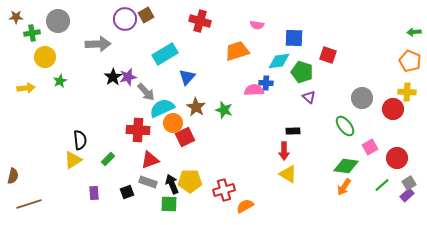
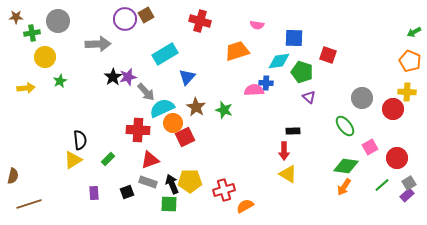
green arrow at (414, 32): rotated 24 degrees counterclockwise
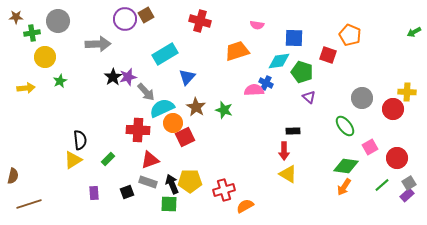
orange pentagon at (410, 61): moved 60 px left, 26 px up
blue cross at (266, 83): rotated 24 degrees clockwise
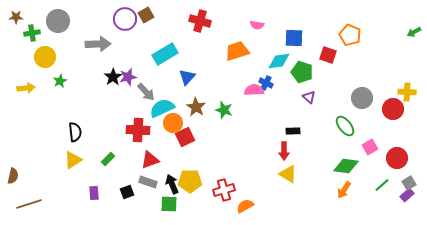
black semicircle at (80, 140): moved 5 px left, 8 px up
orange arrow at (344, 187): moved 3 px down
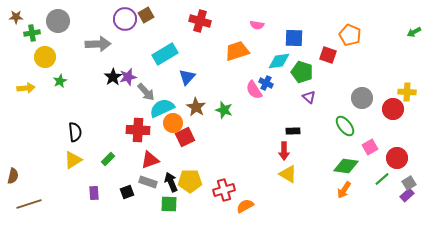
pink semicircle at (254, 90): rotated 120 degrees counterclockwise
black arrow at (172, 184): moved 1 px left, 2 px up
green line at (382, 185): moved 6 px up
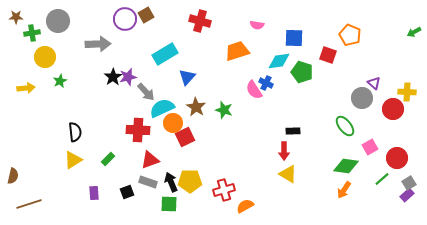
purple triangle at (309, 97): moved 65 px right, 14 px up
